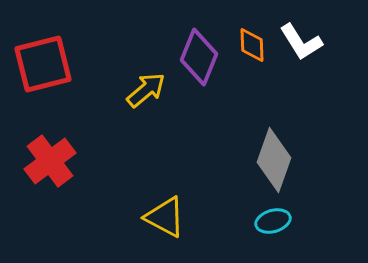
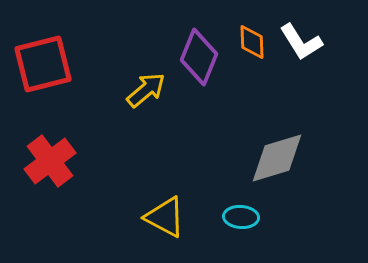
orange diamond: moved 3 px up
gray diamond: moved 3 px right, 2 px up; rotated 54 degrees clockwise
cyan ellipse: moved 32 px left, 4 px up; rotated 20 degrees clockwise
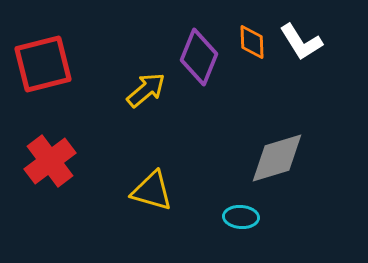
yellow triangle: moved 13 px left, 26 px up; rotated 12 degrees counterclockwise
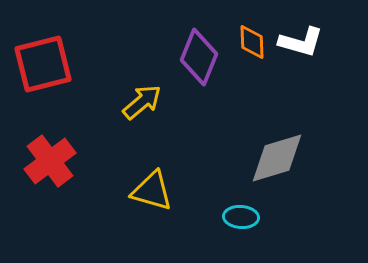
white L-shape: rotated 42 degrees counterclockwise
yellow arrow: moved 4 px left, 12 px down
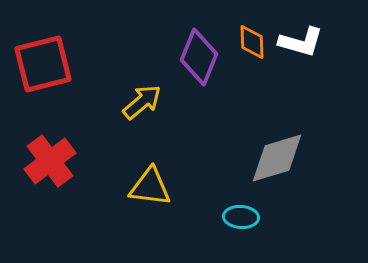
yellow triangle: moved 2 px left, 4 px up; rotated 9 degrees counterclockwise
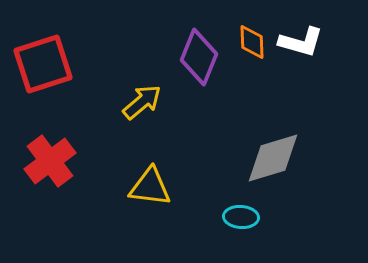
red square: rotated 4 degrees counterclockwise
gray diamond: moved 4 px left
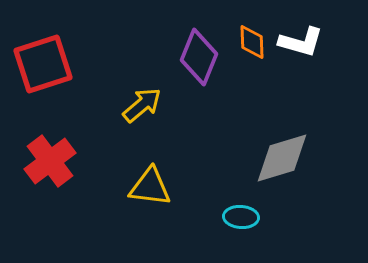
yellow arrow: moved 3 px down
gray diamond: moved 9 px right
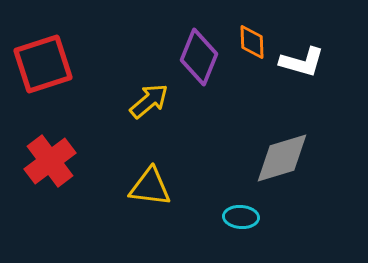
white L-shape: moved 1 px right, 20 px down
yellow arrow: moved 7 px right, 4 px up
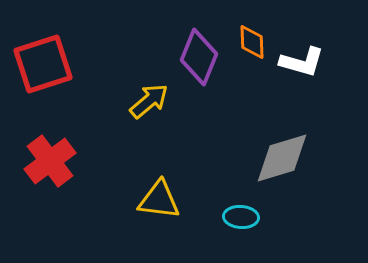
yellow triangle: moved 9 px right, 13 px down
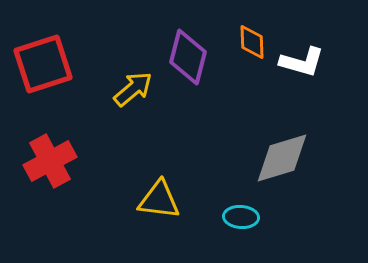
purple diamond: moved 11 px left; rotated 8 degrees counterclockwise
yellow arrow: moved 16 px left, 12 px up
red cross: rotated 9 degrees clockwise
